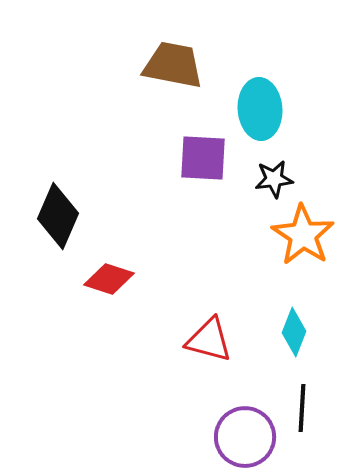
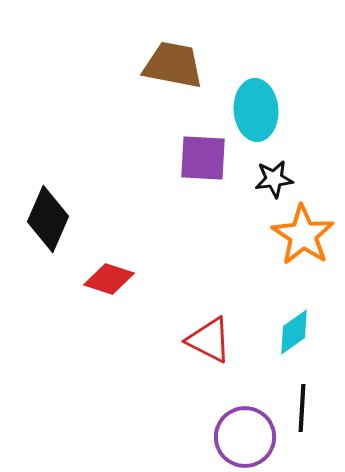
cyan ellipse: moved 4 px left, 1 px down
black diamond: moved 10 px left, 3 px down
cyan diamond: rotated 33 degrees clockwise
red triangle: rotated 12 degrees clockwise
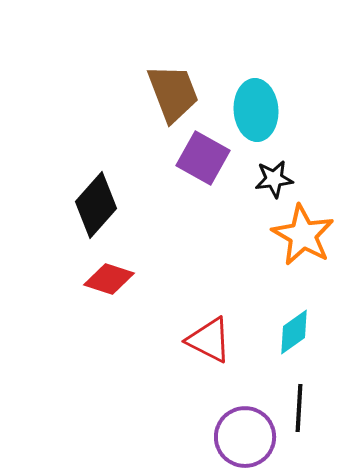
brown trapezoid: moved 28 px down; rotated 58 degrees clockwise
purple square: rotated 26 degrees clockwise
black diamond: moved 48 px right, 14 px up; rotated 18 degrees clockwise
orange star: rotated 4 degrees counterclockwise
black line: moved 3 px left
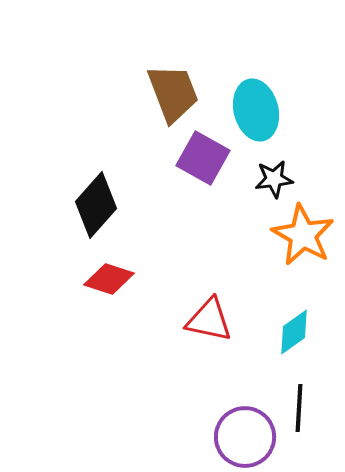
cyan ellipse: rotated 10 degrees counterclockwise
red triangle: moved 20 px up; rotated 15 degrees counterclockwise
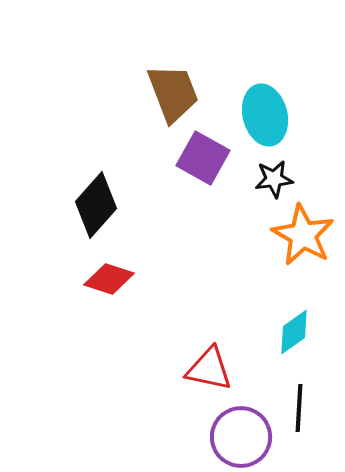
cyan ellipse: moved 9 px right, 5 px down
red triangle: moved 49 px down
purple circle: moved 4 px left
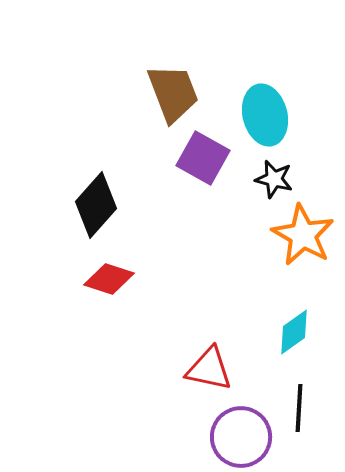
black star: rotated 21 degrees clockwise
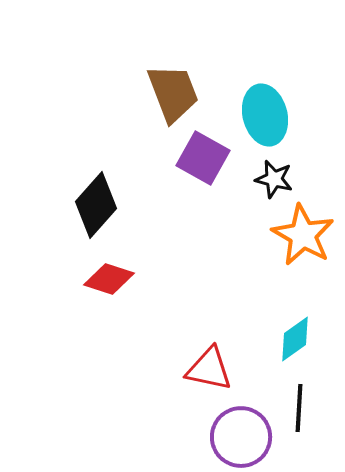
cyan diamond: moved 1 px right, 7 px down
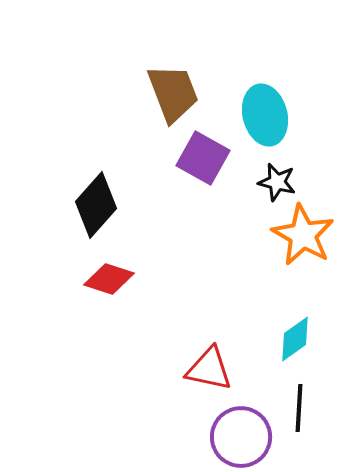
black star: moved 3 px right, 3 px down
